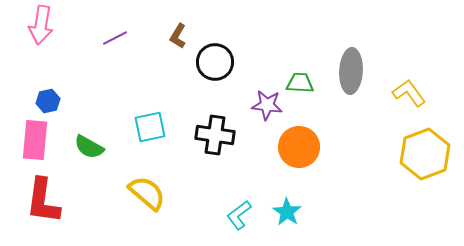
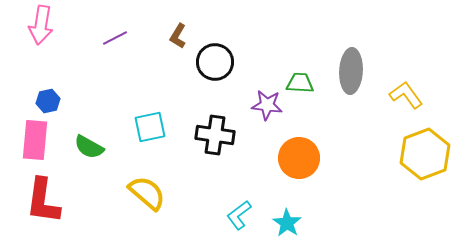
yellow L-shape: moved 3 px left, 2 px down
orange circle: moved 11 px down
cyan star: moved 11 px down
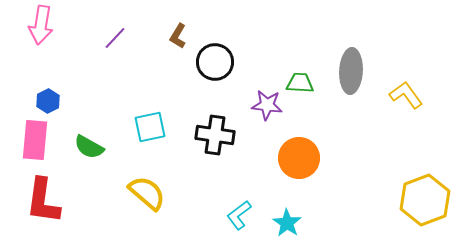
purple line: rotated 20 degrees counterclockwise
blue hexagon: rotated 15 degrees counterclockwise
yellow hexagon: moved 46 px down
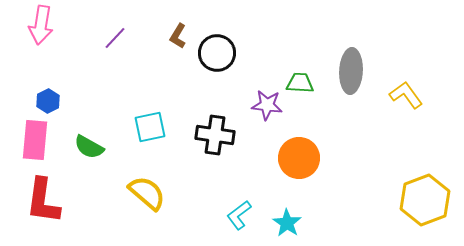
black circle: moved 2 px right, 9 px up
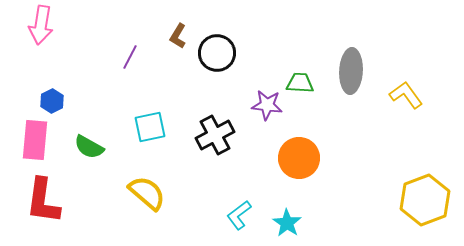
purple line: moved 15 px right, 19 px down; rotated 15 degrees counterclockwise
blue hexagon: moved 4 px right
black cross: rotated 36 degrees counterclockwise
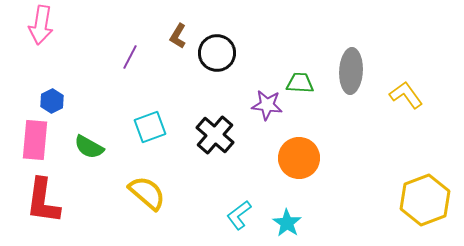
cyan square: rotated 8 degrees counterclockwise
black cross: rotated 21 degrees counterclockwise
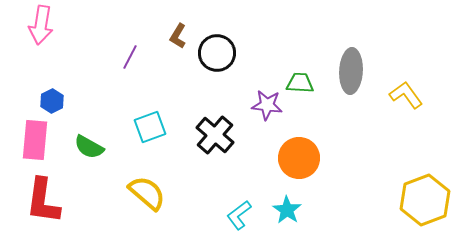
cyan star: moved 13 px up
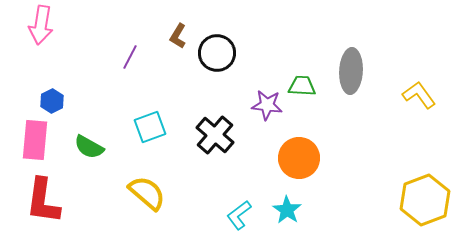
green trapezoid: moved 2 px right, 3 px down
yellow L-shape: moved 13 px right
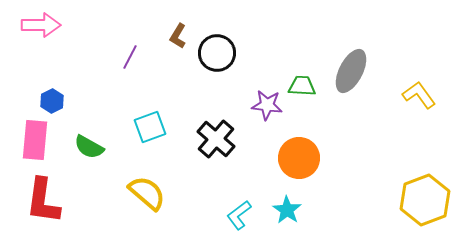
pink arrow: rotated 99 degrees counterclockwise
gray ellipse: rotated 24 degrees clockwise
black cross: moved 1 px right, 4 px down
